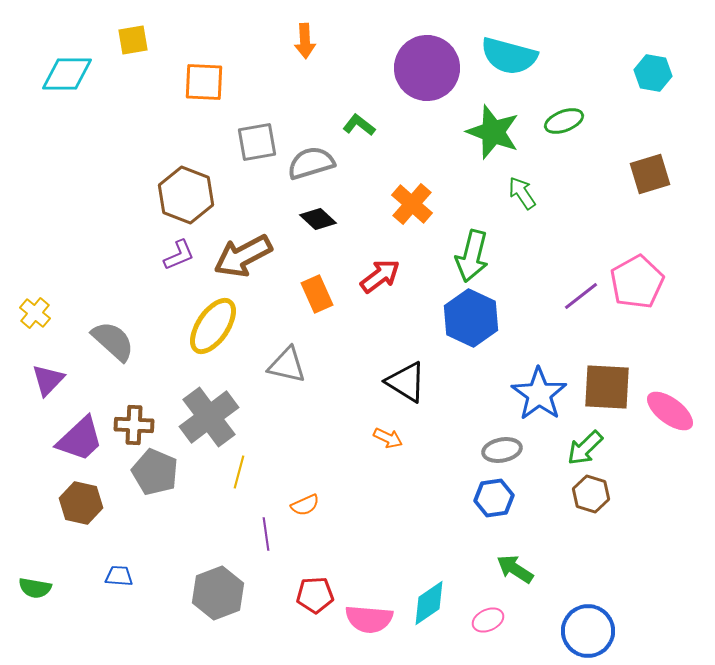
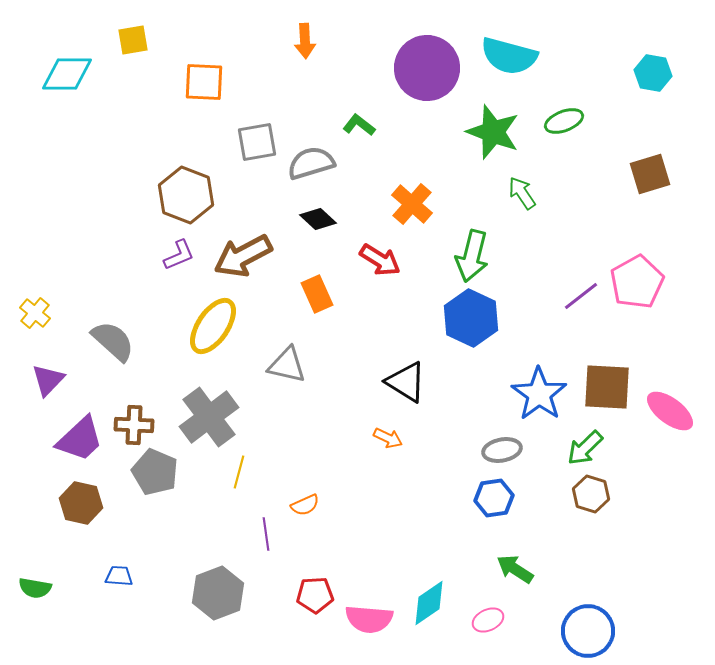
red arrow at (380, 276): moved 16 px up; rotated 69 degrees clockwise
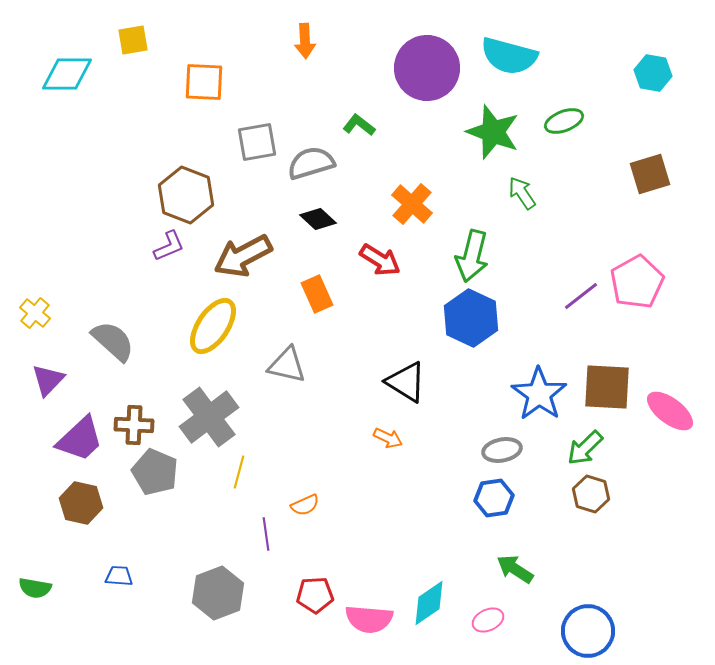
purple L-shape at (179, 255): moved 10 px left, 9 px up
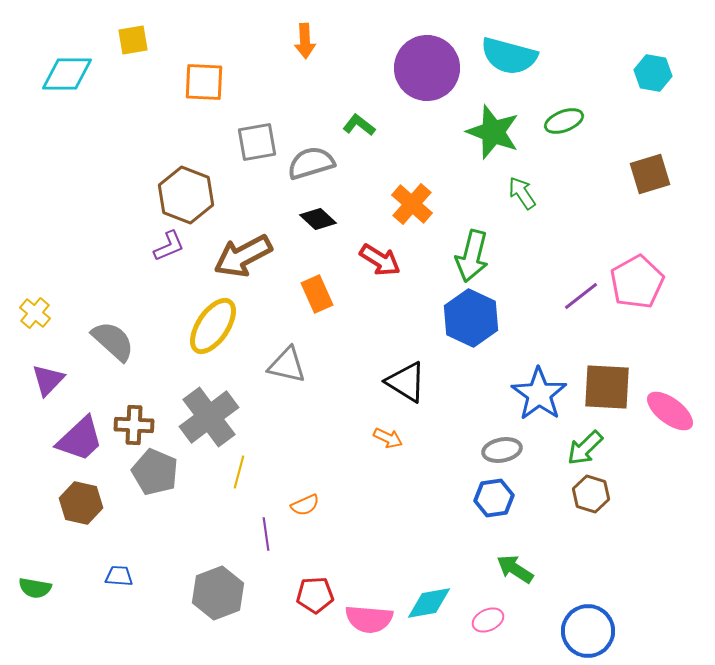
cyan diamond at (429, 603): rotated 24 degrees clockwise
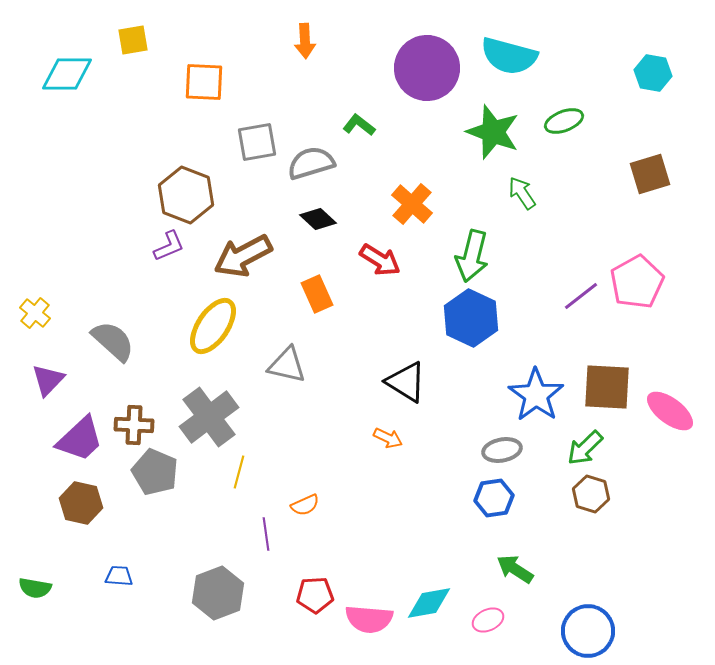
blue star at (539, 394): moved 3 px left, 1 px down
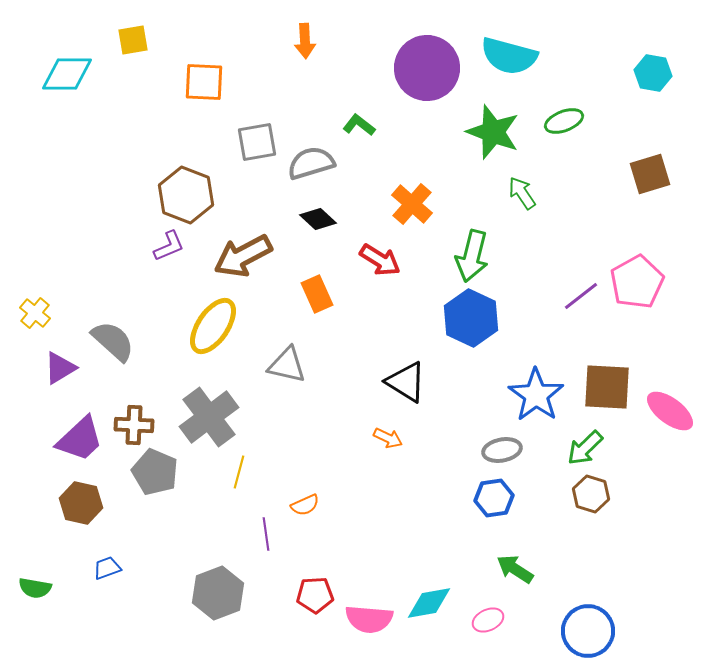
purple triangle at (48, 380): moved 12 px right, 12 px up; rotated 15 degrees clockwise
blue trapezoid at (119, 576): moved 12 px left, 8 px up; rotated 24 degrees counterclockwise
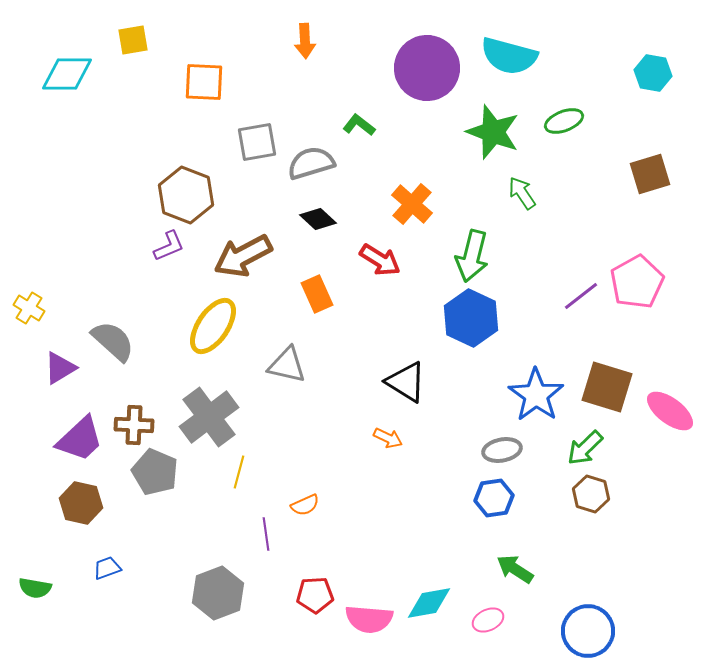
yellow cross at (35, 313): moved 6 px left, 5 px up; rotated 8 degrees counterclockwise
brown square at (607, 387): rotated 14 degrees clockwise
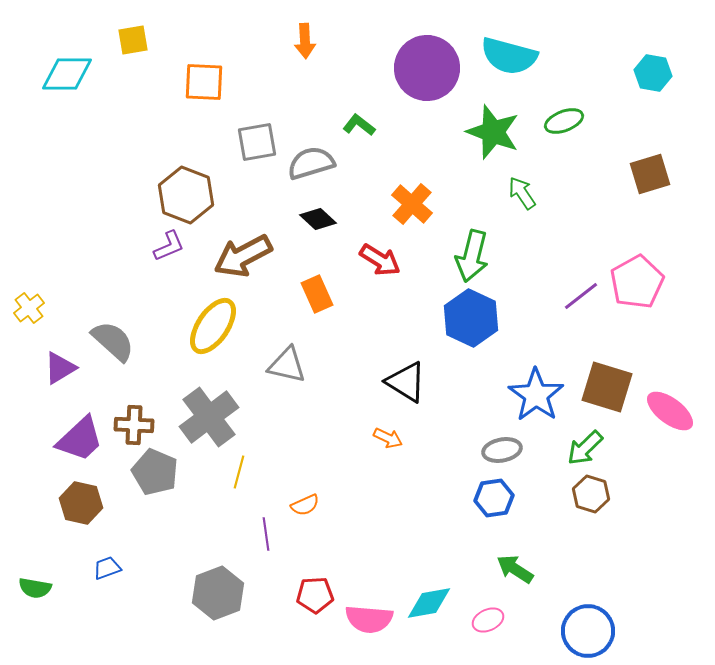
yellow cross at (29, 308): rotated 20 degrees clockwise
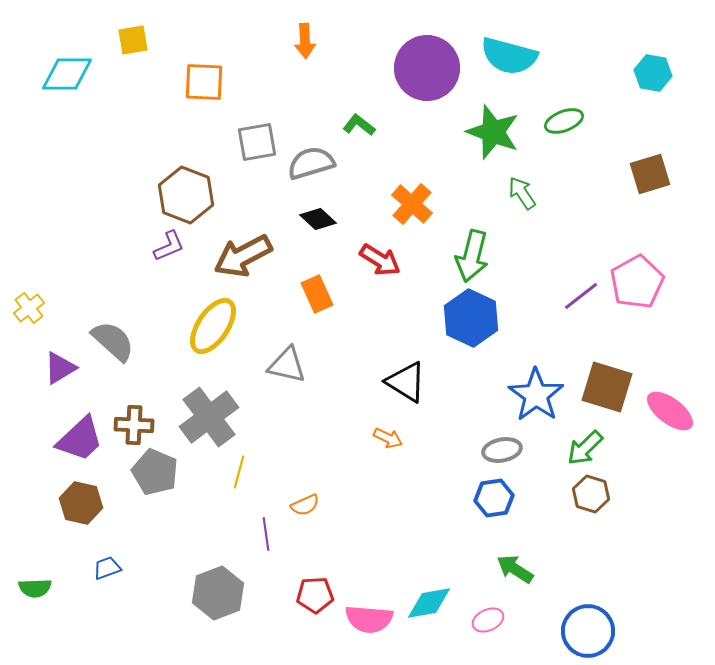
green semicircle at (35, 588): rotated 12 degrees counterclockwise
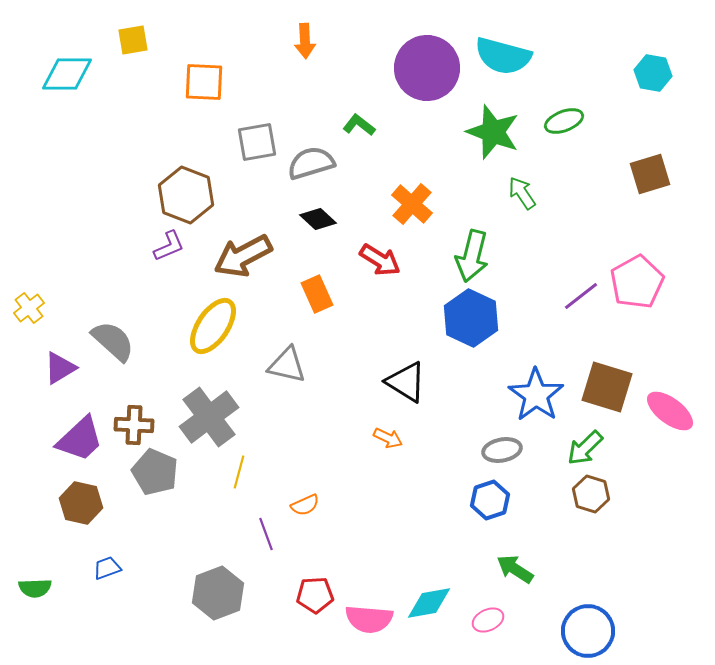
cyan semicircle at (509, 56): moved 6 px left
blue hexagon at (494, 498): moved 4 px left, 2 px down; rotated 9 degrees counterclockwise
purple line at (266, 534): rotated 12 degrees counterclockwise
